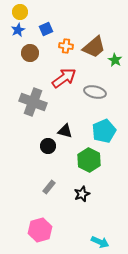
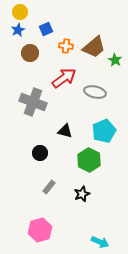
black circle: moved 8 px left, 7 px down
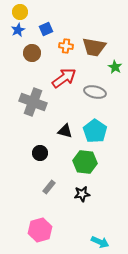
brown trapezoid: rotated 50 degrees clockwise
brown circle: moved 2 px right
green star: moved 7 px down
cyan pentagon: moved 9 px left; rotated 15 degrees counterclockwise
green hexagon: moved 4 px left, 2 px down; rotated 20 degrees counterclockwise
black star: rotated 14 degrees clockwise
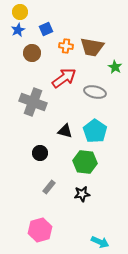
brown trapezoid: moved 2 px left
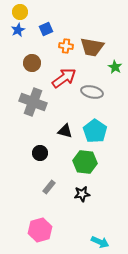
brown circle: moved 10 px down
gray ellipse: moved 3 px left
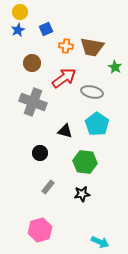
cyan pentagon: moved 2 px right, 7 px up
gray rectangle: moved 1 px left
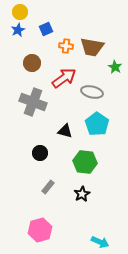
black star: rotated 21 degrees counterclockwise
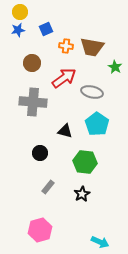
blue star: rotated 16 degrees clockwise
gray cross: rotated 16 degrees counterclockwise
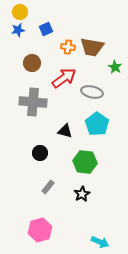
orange cross: moved 2 px right, 1 px down
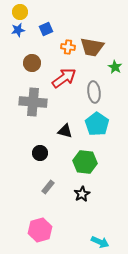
gray ellipse: moved 2 px right; rotated 70 degrees clockwise
